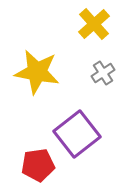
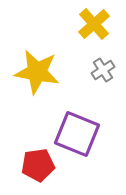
gray cross: moved 3 px up
purple square: rotated 30 degrees counterclockwise
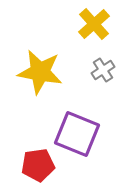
yellow star: moved 3 px right
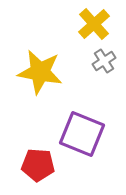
gray cross: moved 1 px right, 9 px up
purple square: moved 5 px right
red pentagon: rotated 12 degrees clockwise
